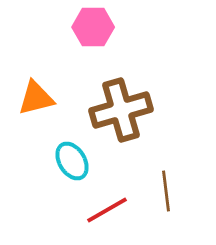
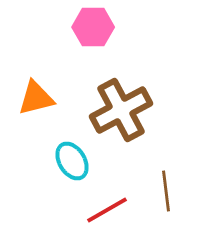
brown cross: rotated 12 degrees counterclockwise
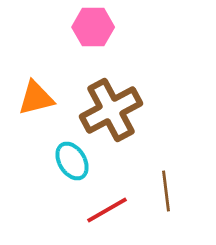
brown cross: moved 10 px left
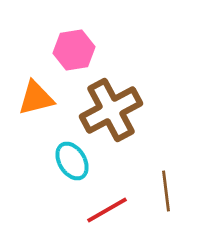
pink hexagon: moved 19 px left, 23 px down; rotated 9 degrees counterclockwise
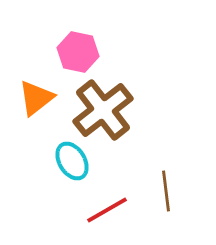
pink hexagon: moved 4 px right, 2 px down; rotated 21 degrees clockwise
orange triangle: rotated 24 degrees counterclockwise
brown cross: moved 8 px left; rotated 10 degrees counterclockwise
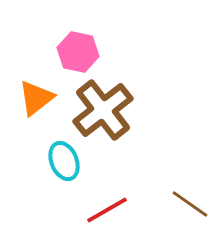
cyan ellipse: moved 8 px left; rotated 9 degrees clockwise
brown line: moved 24 px right, 13 px down; rotated 48 degrees counterclockwise
